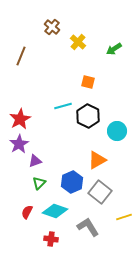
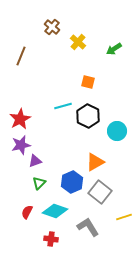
purple star: moved 2 px right, 1 px down; rotated 18 degrees clockwise
orange triangle: moved 2 px left, 2 px down
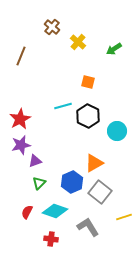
orange triangle: moved 1 px left, 1 px down
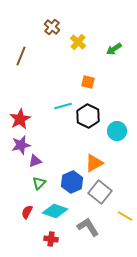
yellow line: moved 1 px right, 1 px up; rotated 49 degrees clockwise
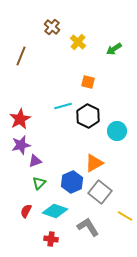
red semicircle: moved 1 px left, 1 px up
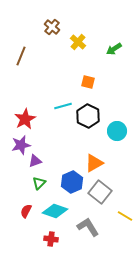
red star: moved 5 px right
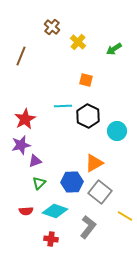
orange square: moved 2 px left, 2 px up
cyan line: rotated 12 degrees clockwise
blue hexagon: rotated 20 degrees clockwise
red semicircle: rotated 120 degrees counterclockwise
gray L-shape: rotated 70 degrees clockwise
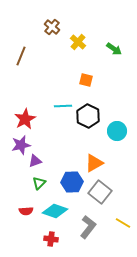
green arrow: rotated 112 degrees counterclockwise
yellow line: moved 2 px left, 7 px down
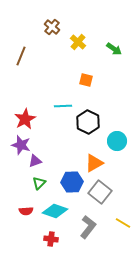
black hexagon: moved 6 px down
cyan circle: moved 10 px down
purple star: rotated 30 degrees clockwise
